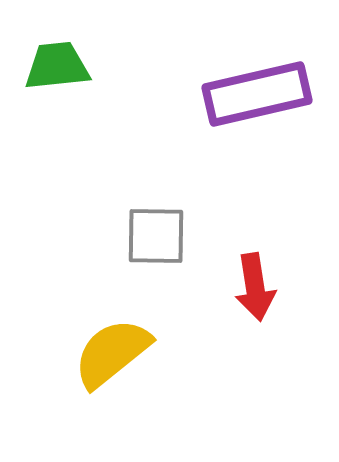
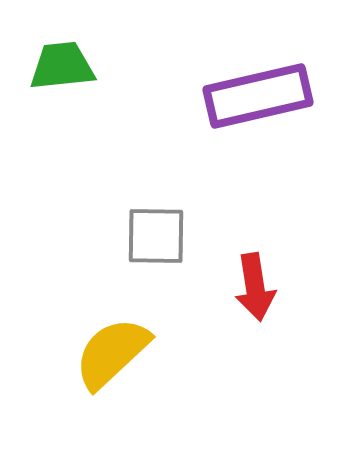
green trapezoid: moved 5 px right
purple rectangle: moved 1 px right, 2 px down
yellow semicircle: rotated 4 degrees counterclockwise
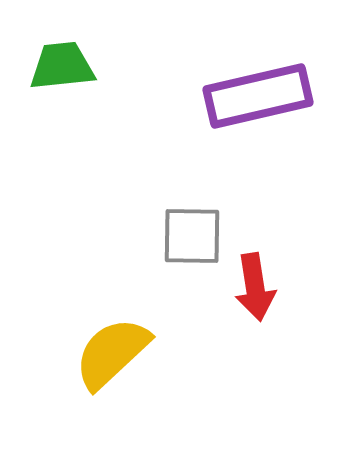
gray square: moved 36 px right
